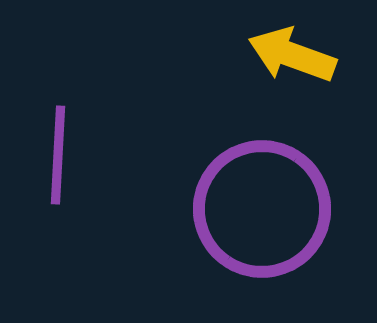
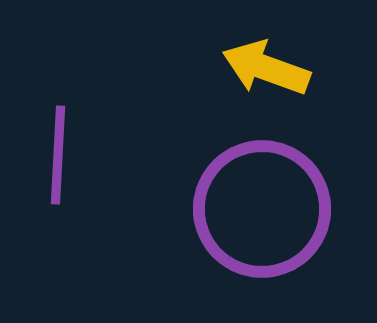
yellow arrow: moved 26 px left, 13 px down
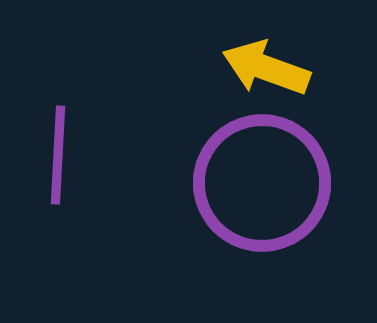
purple circle: moved 26 px up
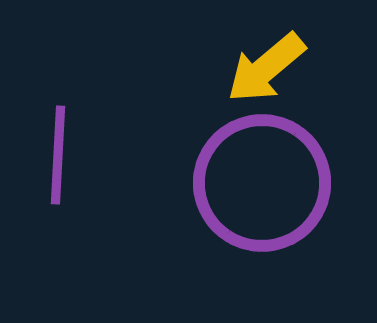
yellow arrow: rotated 60 degrees counterclockwise
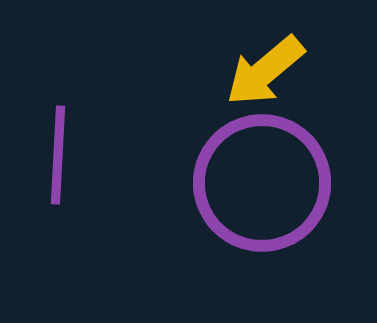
yellow arrow: moved 1 px left, 3 px down
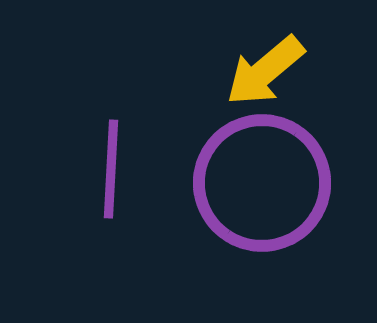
purple line: moved 53 px right, 14 px down
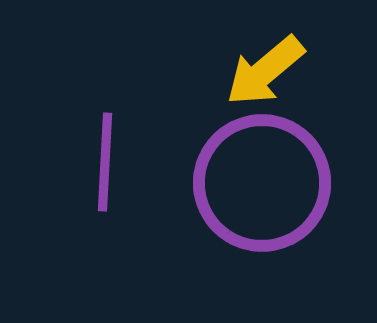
purple line: moved 6 px left, 7 px up
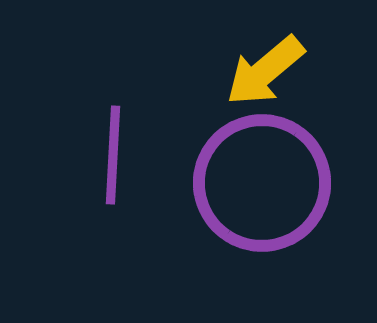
purple line: moved 8 px right, 7 px up
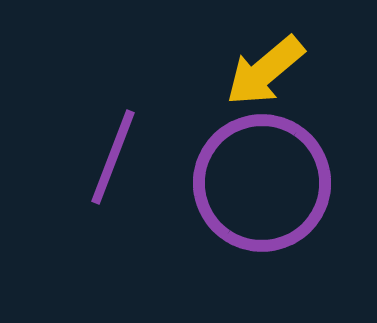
purple line: moved 2 px down; rotated 18 degrees clockwise
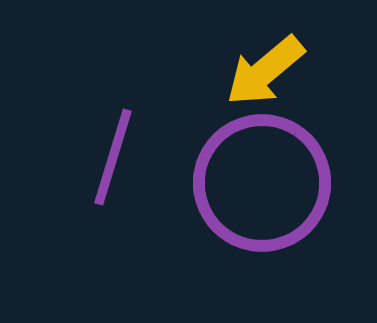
purple line: rotated 4 degrees counterclockwise
